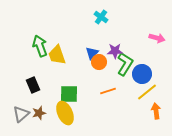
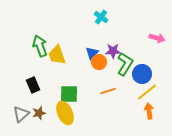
purple star: moved 2 px left
orange arrow: moved 7 px left
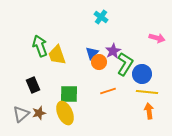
purple star: rotated 28 degrees counterclockwise
yellow line: rotated 45 degrees clockwise
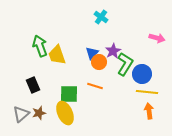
orange line: moved 13 px left, 5 px up; rotated 35 degrees clockwise
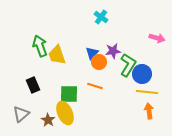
purple star: rotated 21 degrees clockwise
green L-shape: moved 3 px right, 1 px down
brown star: moved 9 px right, 7 px down; rotated 24 degrees counterclockwise
